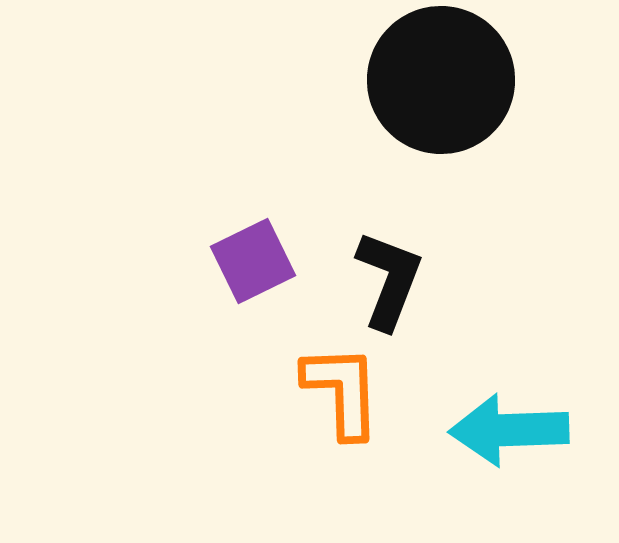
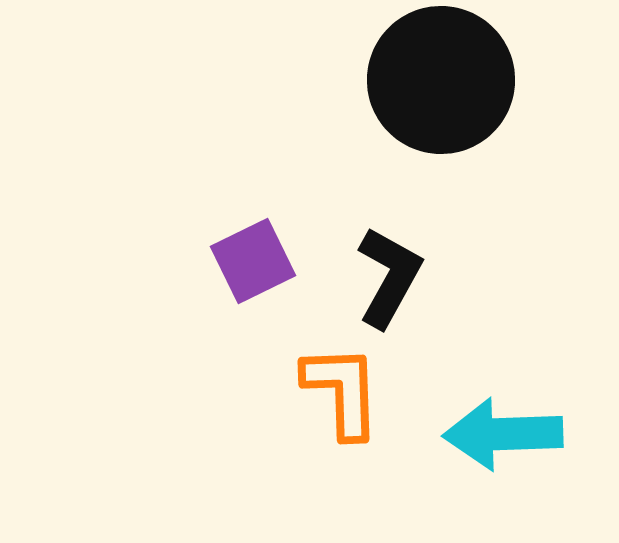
black L-shape: moved 3 px up; rotated 8 degrees clockwise
cyan arrow: moved 6 px left, 4 px down
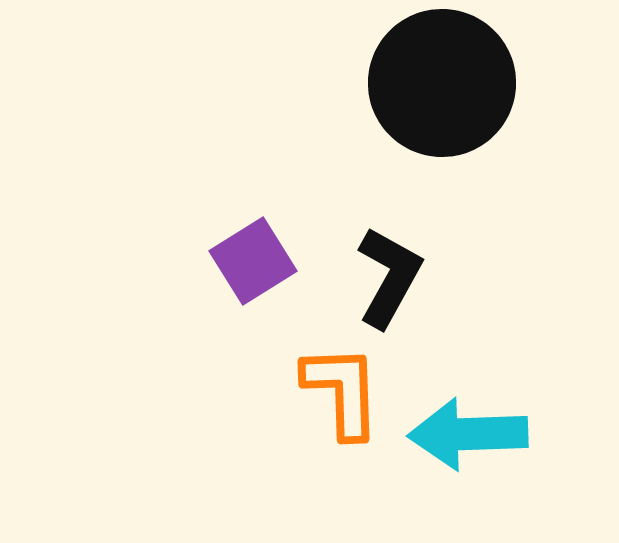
black circle: moved 1 px right, 3 px down
purple square: rotated 6 degrees counterclockwise
cyan arrow: moved 35 px left
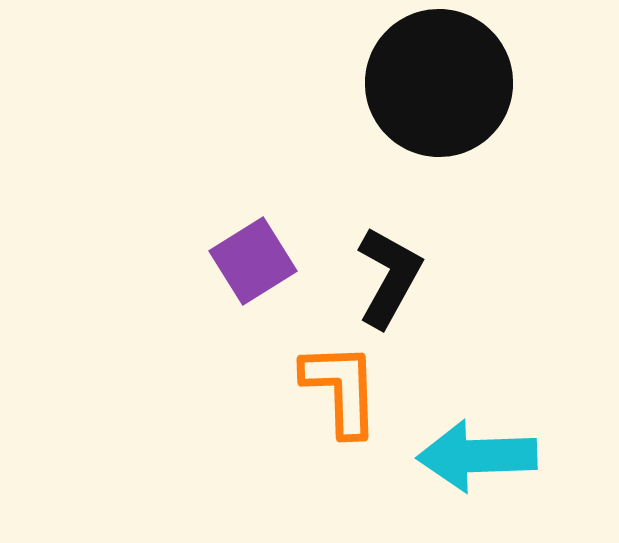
black circle: moved 3 px left
orange L-shape: moved 1 px left, 2 px up
cyan arrow: moved 9 px right, 22 px down
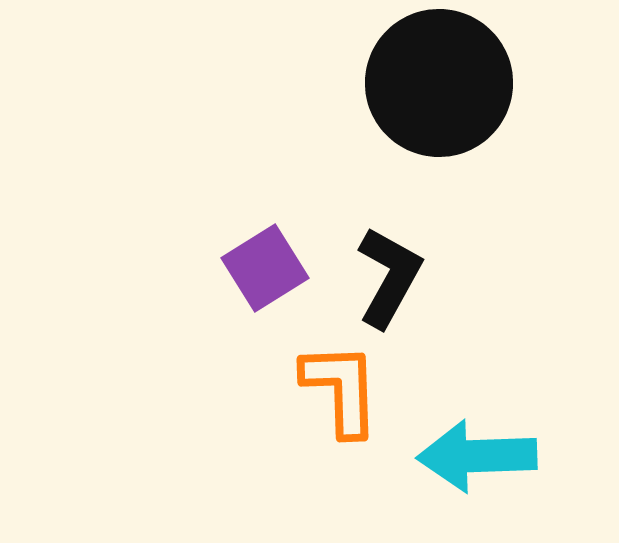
purple square: moved 12 px right, 7 px down
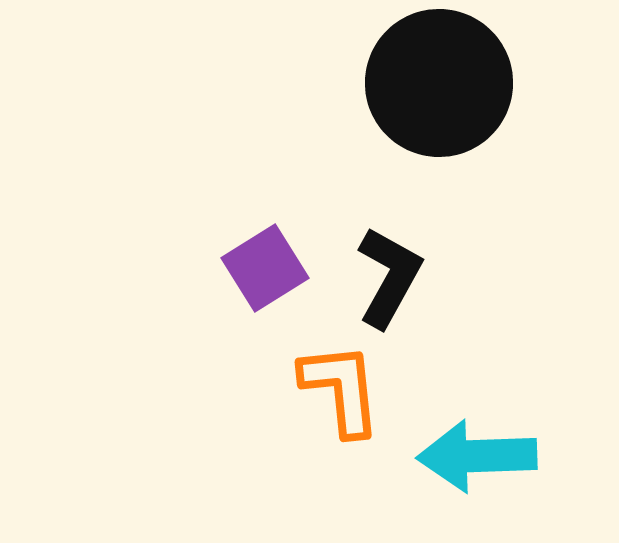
orange L-shape: rotated 4 degrees counterclockwise
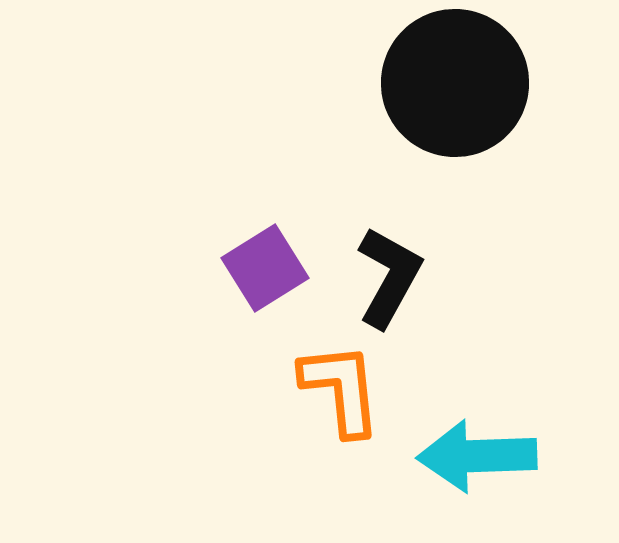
black circle: moved 16 px right
